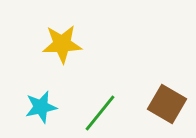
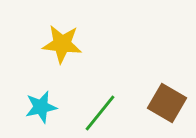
yellow star: rotated 9 degrees clockwise
brown square: moved 1 px up
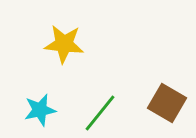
yellow star: moved 2 px right
cyan star: moved 1 px left, 3 px down
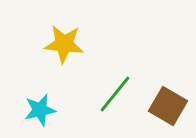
brown square: moved 1 px right, 3 px down
green line: moved 15 px right, 19 px up
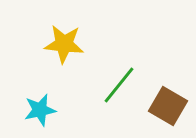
green line: moved 4 px right, 9 px up
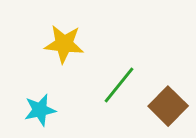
brown square: rotated 15 degrees clockwise
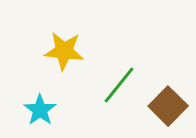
yellow star: moved 7 px down
cyan star: rotated 24 degrees counterclockwise
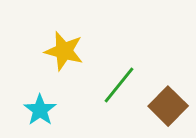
yellow star: rotated 9 degrees clockwise
